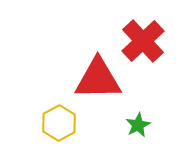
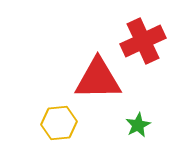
red cross: rotated 18 degrees clockwise
yellow hexagon: rotated 24 degrees clockwise
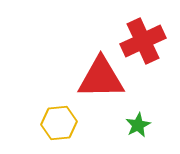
red triangle: moved 3 px right, 1 px up
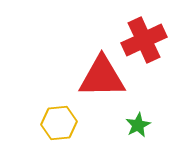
red cross: moved 1 px right, 1 px up
red triangle: moved 1 px right, 1 px up
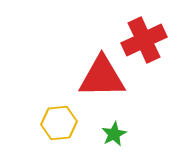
green star: moved 24 px left, 9 px down
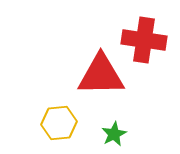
red cross: rotated 33 degrees clockwise
red triangle: moved 1 px left, 2 px up
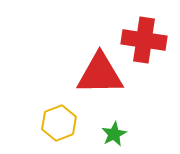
red triangle: moved 1 px left, 1 px up
yellow hexagon: rotated 16 degrees counterclockwise
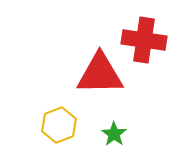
yellow hexagon: moved 2 px down
green star: rotated 10 degrees counterclockwise
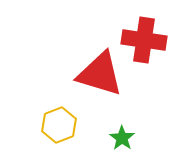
red triangle: rotated 18 degrees clockwise
green star: moved 8 px right, 4 px down
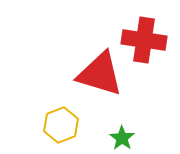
yellow hexagon: moved 2 px right
